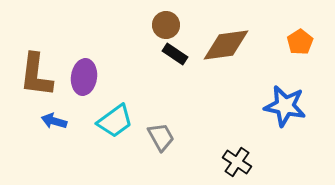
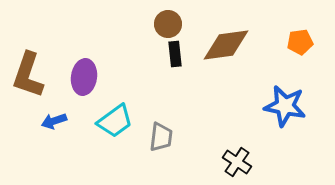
brown circle: moved 2 px right, 1 px up
orange pentagon: rotated 25 degrees clockwise
black rectangle: rotated 50 degrees clockwise
brown L-shape: moved 8 px left; rotated 12 degrees clockwise
blue arrow: rotated 35 degrees counterclockwise
gray trapezoid: rotated 36 degrees clockwise
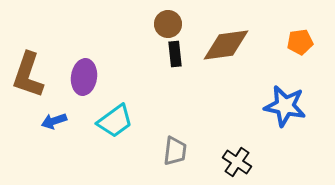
gray trapezoid: moved 14 px right, 14 px down
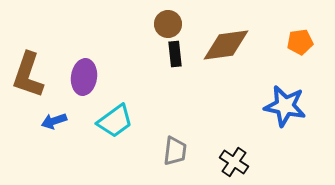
black cross: moved 3 px left
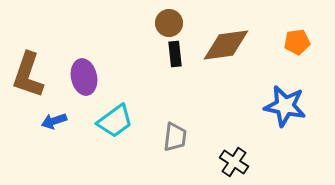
brown circle: moved 1 px right, 1 px up
orange pentagon: moved 3 px left
purple ellipse: rotated 20 degrees counterclockwise
gray trapezoid: moved 14 px up
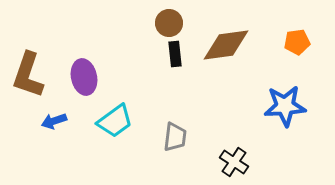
blue star: rotated 15 degrees counterclockwise
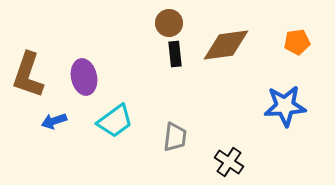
black cross: moved 5 px left
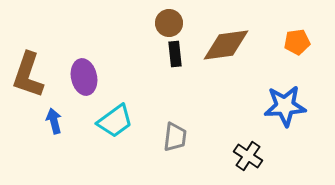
blue arrow: rotated 95 degrees clockwise
black cross: moved 19 px right, 6 px up
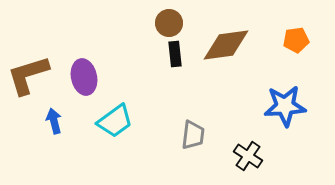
orange pentagon: moved 1 px left, 2 px up
brown L-shape: rotated 54 degrees clockwise
gray trapezoid: moved 18 px right, 2 px up
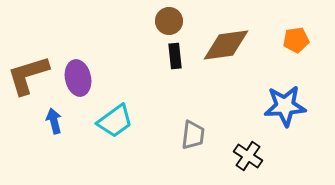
brown circle: moved 2 px up
black rectangle: moved 2 px down
purple ellipse: moved 6 px left, 1 px down
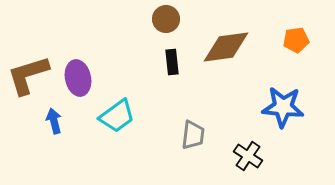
brown circle: moved 3 px left, 2 px up
brown diamond: moved 2 px down
black rectangle: moved 3 px left, 6 px down
blue star: moved 2 px left, 1 px down; rotated 9 degrees clockwise
cyan trapezoid: moved 2 px right, 5 px up
